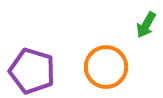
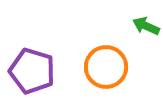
green arrow: moved 1 px down; rotated 84 degrees clockwise
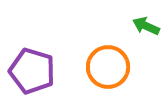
orange circle: moved 2 px right
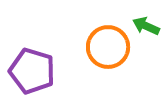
orange circle: moved 20 px up
